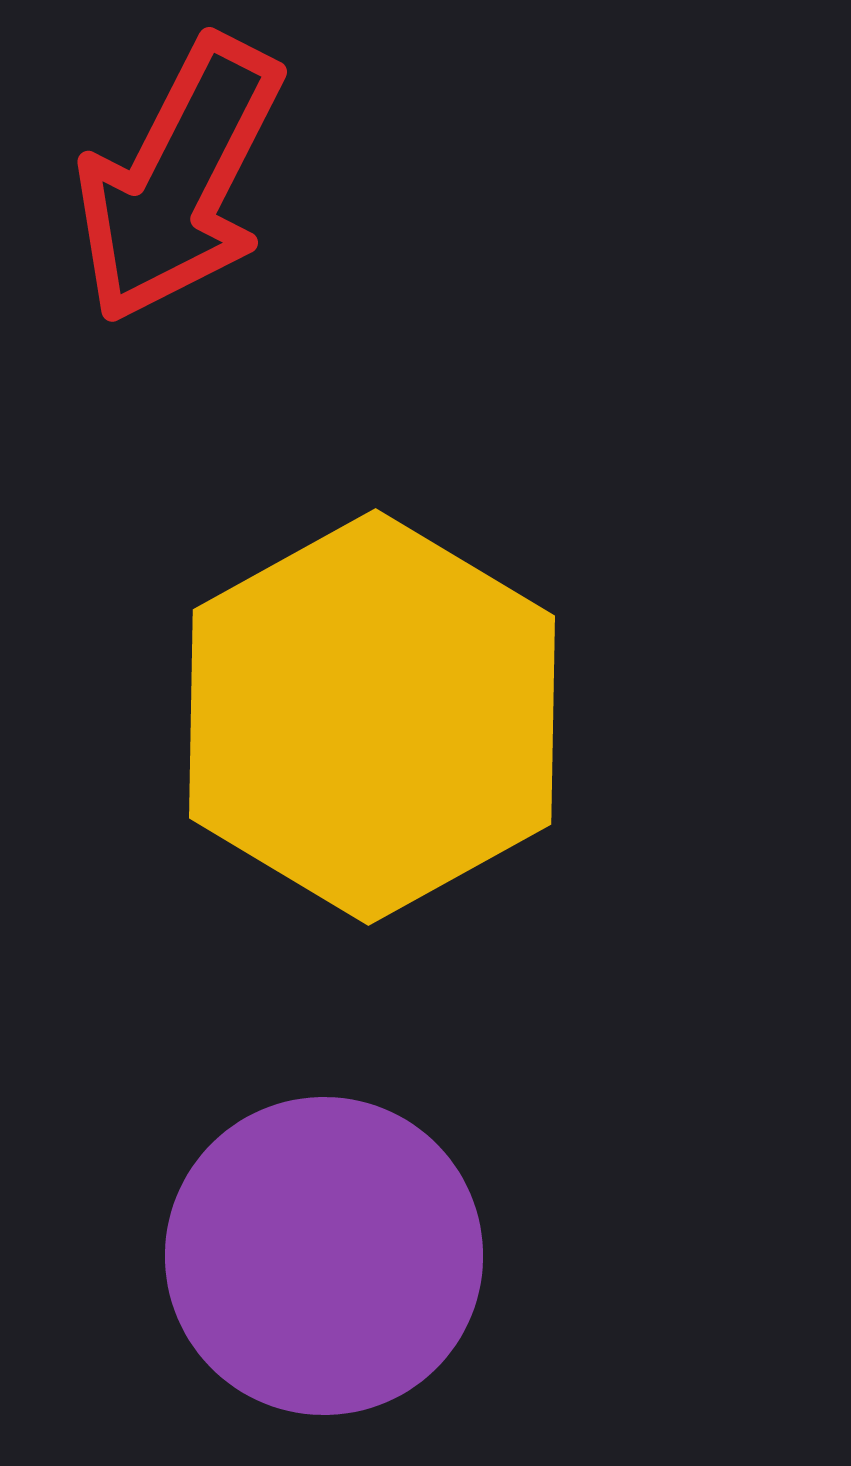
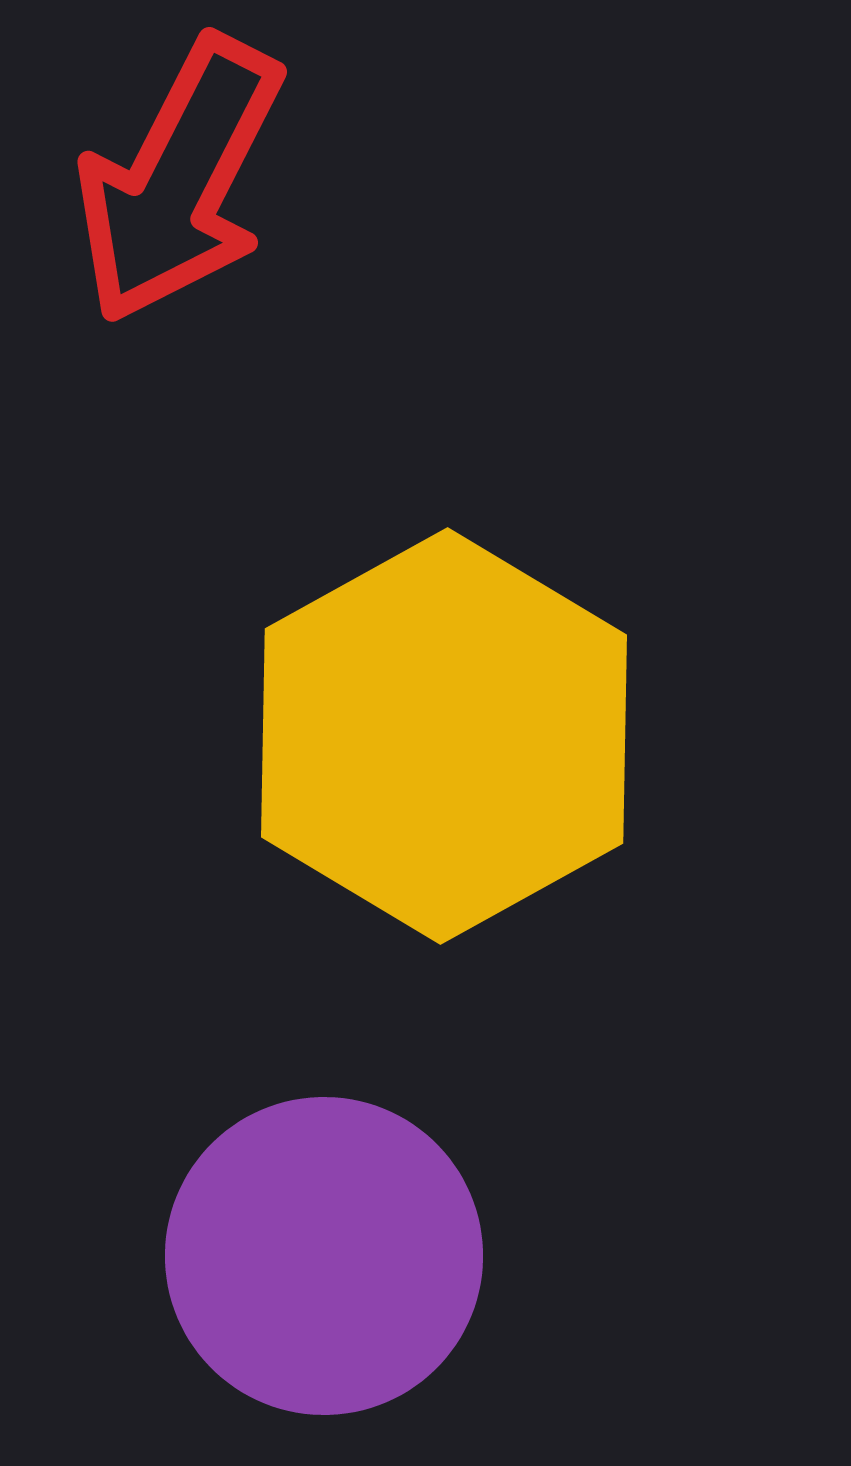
yellow hexagon: moved 72 px right, 19 px down
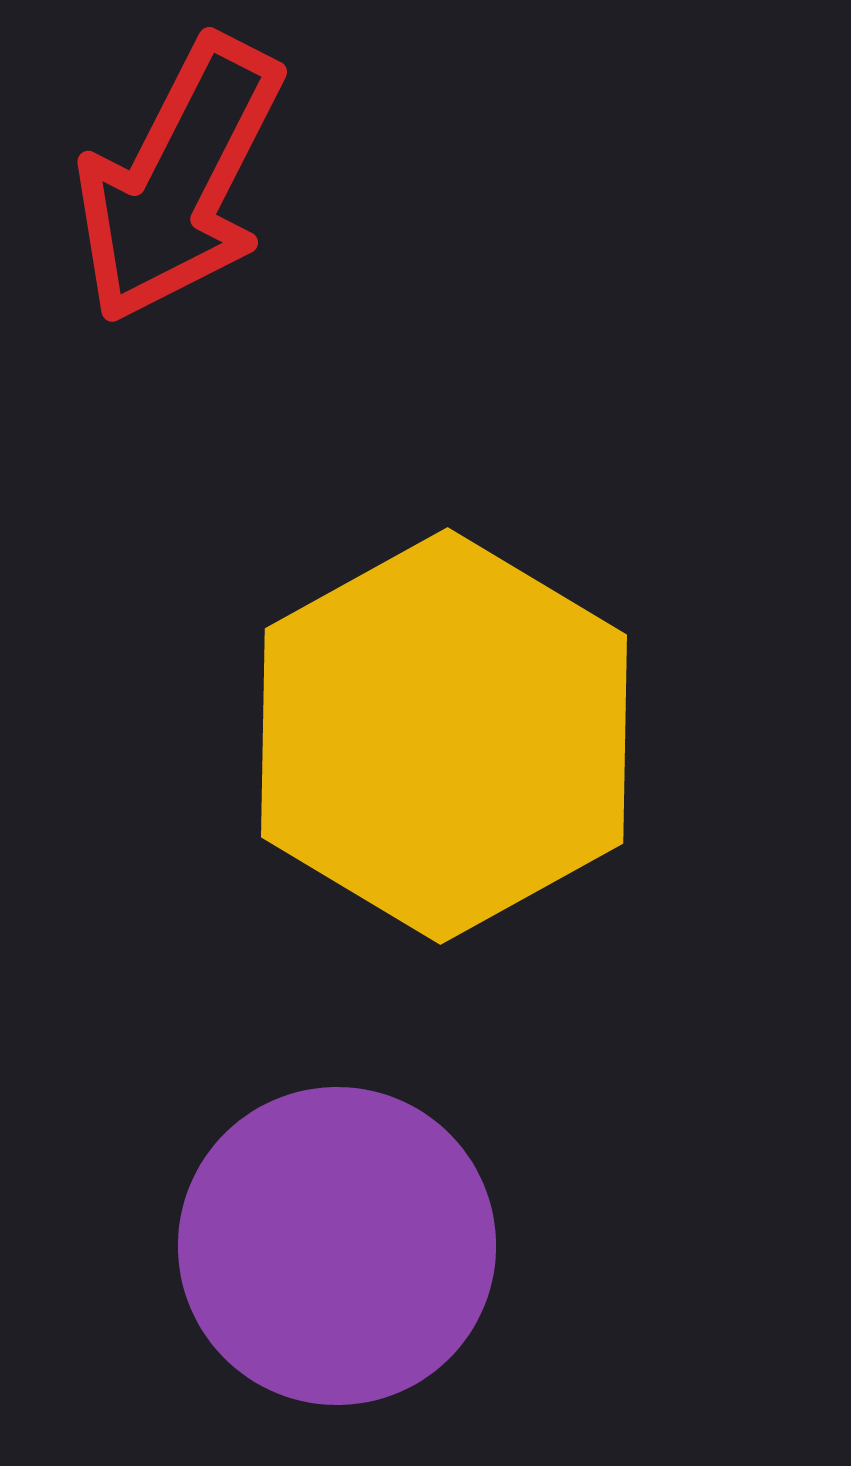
purple circle: moved 13 px right, 10 px up
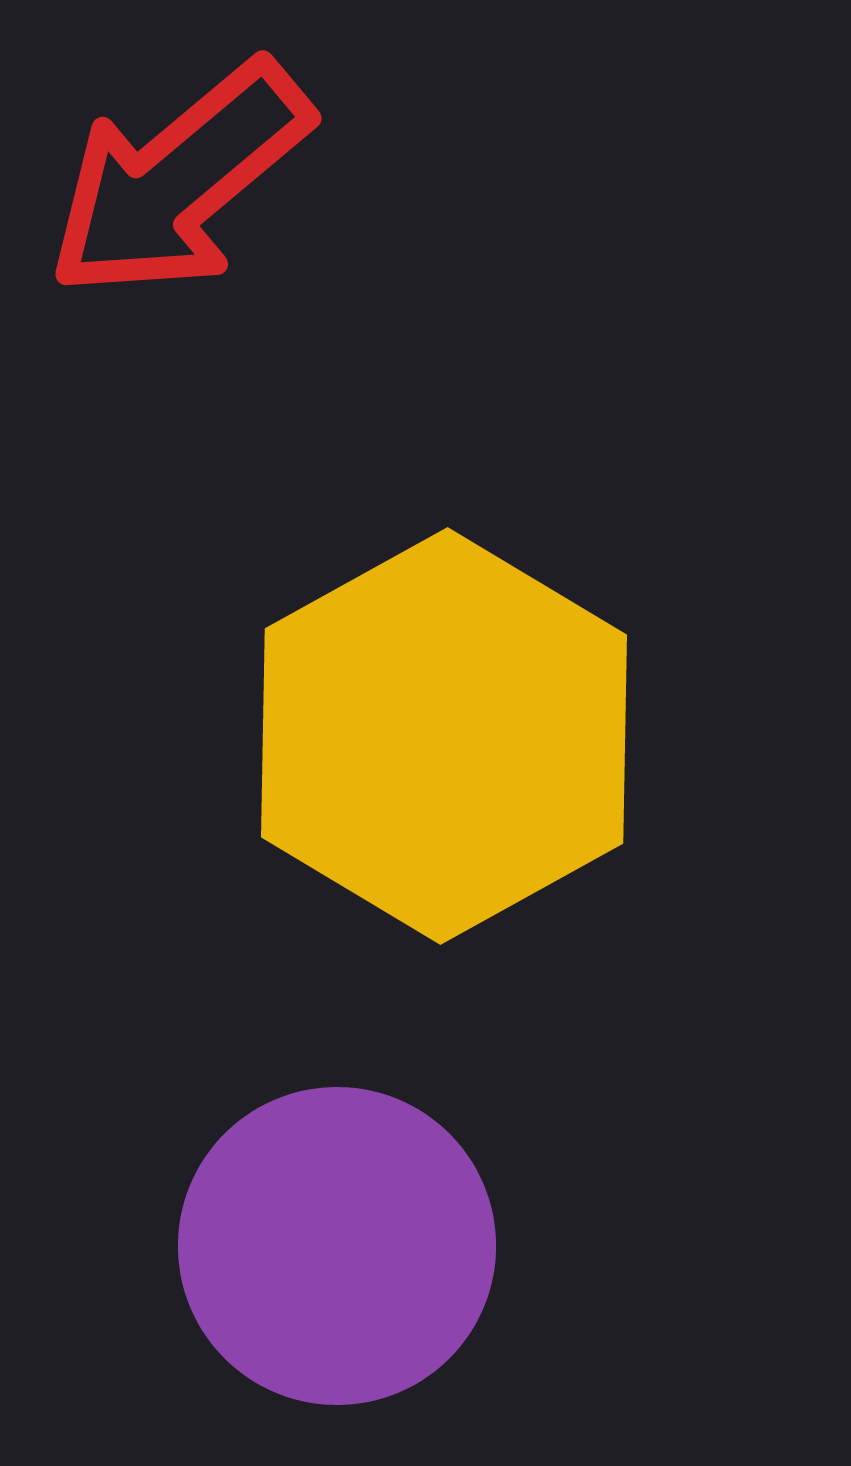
red arrow: rotated 23 degrees clockwise
